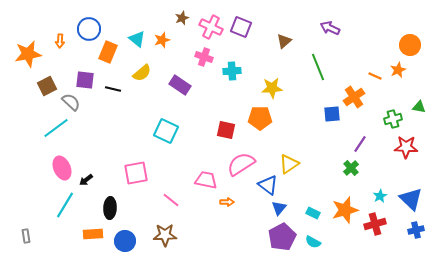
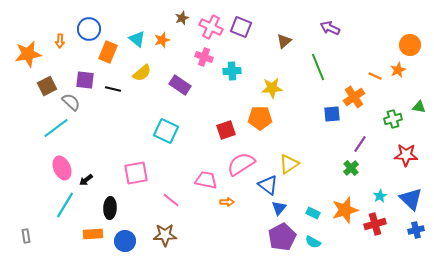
red square at (226, 130): rotated 30 degrees counterclockwise
red star at (406, 147): moved 8 px down
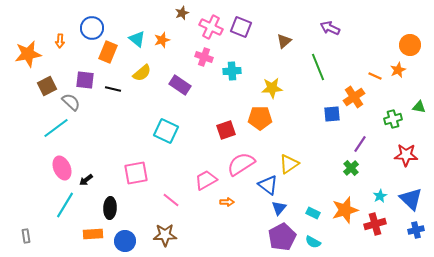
brown star at (182, 18): moved 5 px up
blue circle at (89, 29): moved 3 px right, 1 px up
pink trapezoid at (206, 180): rotated 40 degrees counterclockwise
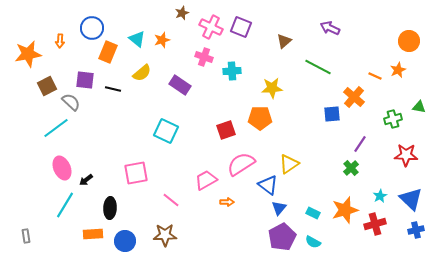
orange circle at (410, 45): moved 1 px left, 4 px up
green line at (318, 67): rotated 40 degrees counterclockwise
orange cross at (354, 97): rotated 15 degrees counterclockwise
